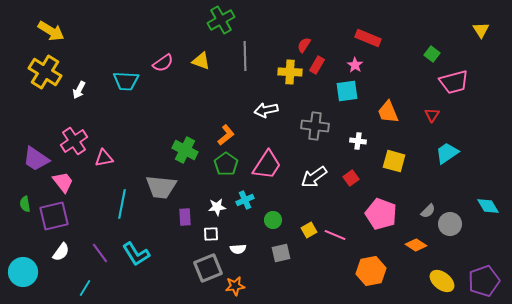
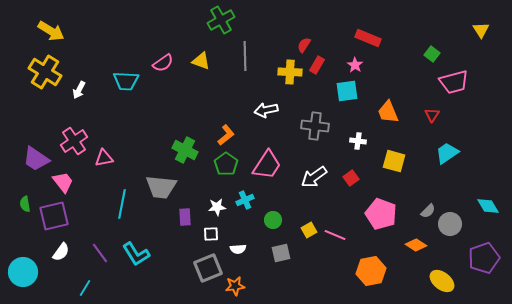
purple pentagon at (484, 281): moved 23 px up
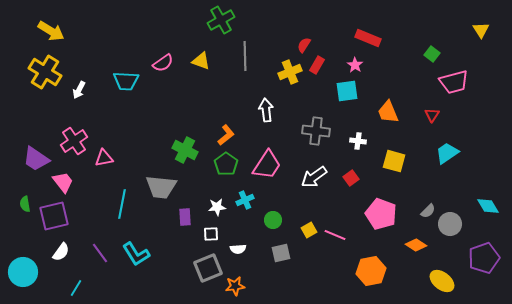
yellow cross at (290, 72): rotated 25 degrees counterclockwise
white arrow at (266, 110): rotated 95 degrees clockwise
gray cross at (315, 126): moved 1 px right, 5 px down
cyan line at (85, 288): moved 9 px left
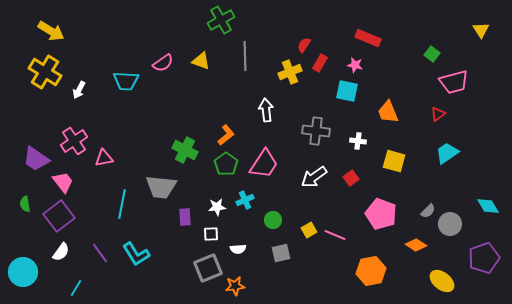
red rectangle at (317, 65): moved 3 px right, 2 px up
pink star at (355, 65): rotated 21 degrees counterclockwise
cyan square at (347, 91): rotated 20 degrees clockwise
red triangle at (432, 115): moved 6 px right, 1 px up; rotated 21 degrees clockwise
pink trapezoid at (267, 165): moved 3 px left, 1 px up
purple square at (54, 216): moved 5 px right; rotated 24 degrees counterclockwise
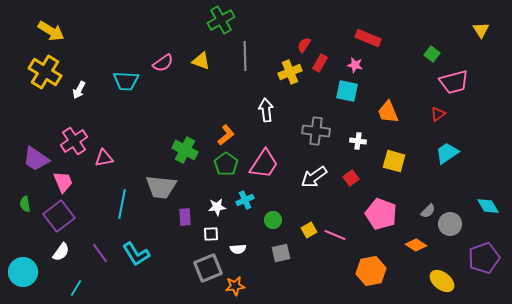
pink trapezoid at (63, 182): rotated 15 degrees clockwise
